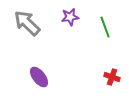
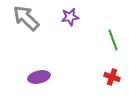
gray arrow: moved 1 px left, 5 px up
green line: moved 8 px right, 13 px down
purple ellipse: rotated 65 degrees counterclockwise
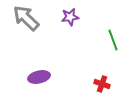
red cross: moved 10 px left, 7 px down
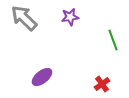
gray arrow: moved 2 px left
purple ellipse: moved 3 px right; rotated 25 degrees counterclockwise
red cross: rotated 35 degrees clockwise
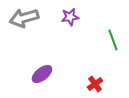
gray arrow: rotated 60 degrees counterclockwise
purple ellipse: moved 3 px up
red cross: moved 7 px left
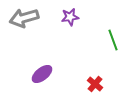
red cross: rotated 14 degrees counterclockwise
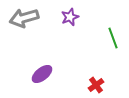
purple star: rotated 12 degrees counterclockwise
green line: moved 2 px up
red cross: moved 1 px right, 1 px down; rotated 14 degrees clockwise
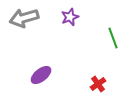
purple ellipse: moved 1 px left, 1 px down
red cross: moved 2 px right, 1 px up
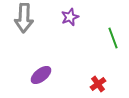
gray arrow: rotated 72 degrees counterclockwise
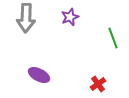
gray arrow: moved 2 px right
purple ellipse: moved 2 px left; rotated 65 degrees clockwise
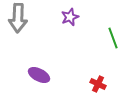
gray arrow: moved 8 px left
red cross: rotated 28 degrees counterclockwise
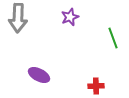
red cross: moved 2 px left, 2 px down; rotated 28 degrees counterclockwise
